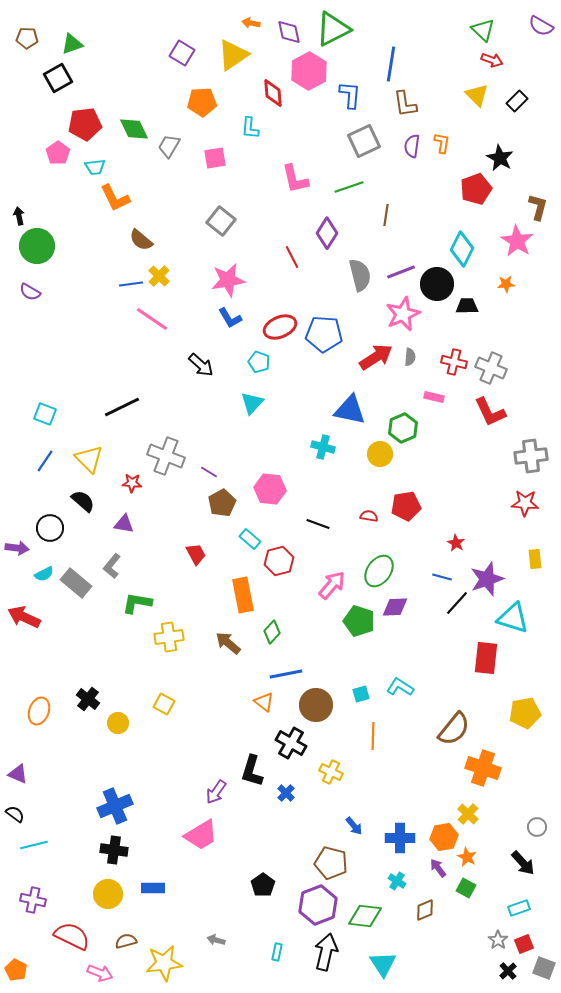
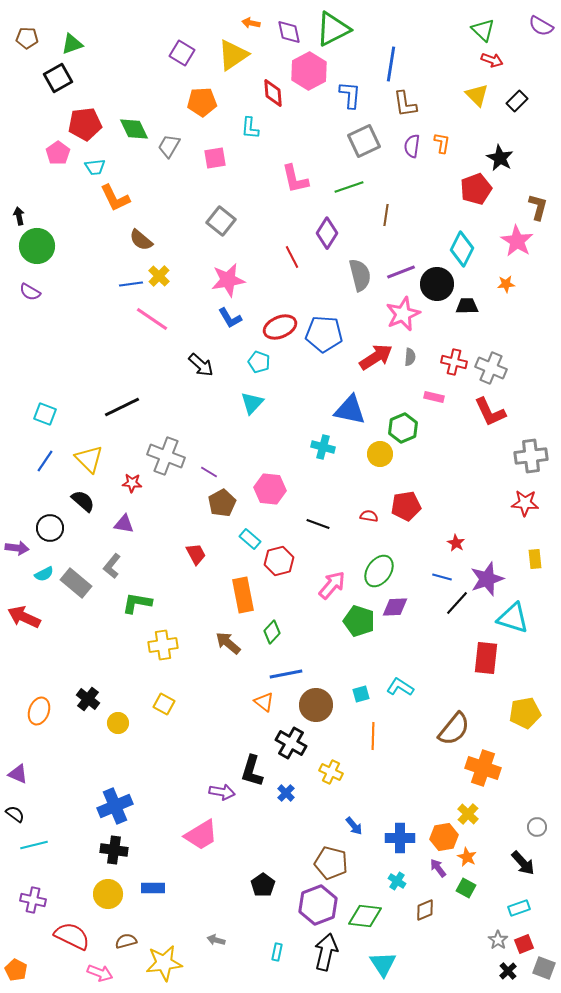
yellow cross at (169, 637): moved 6 px left, 8 px down
purple arrow at (216, 792): moved 6 px right; rotated 115 degrees counterclockwise
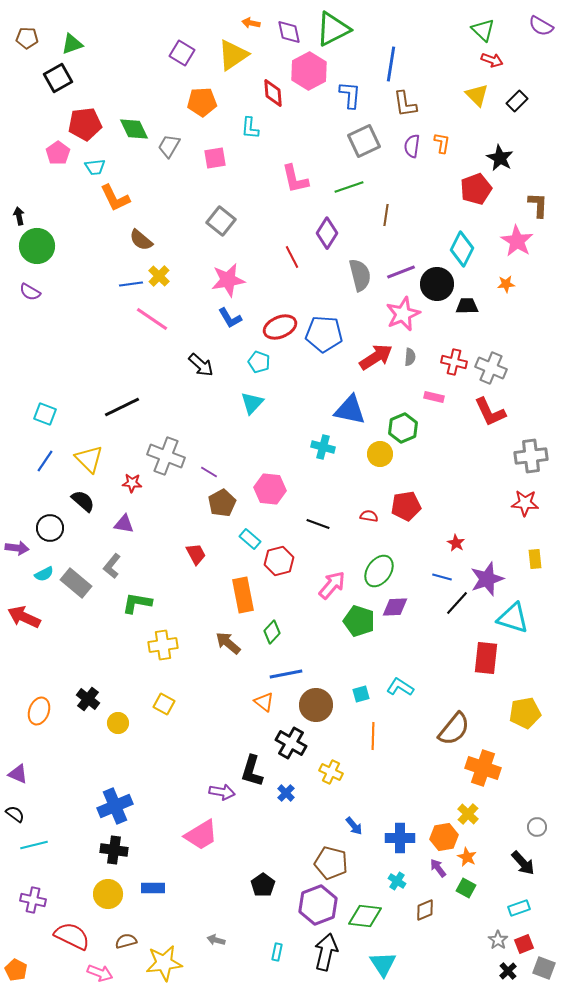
brown L-shape at (538, 207): moved 2 px up; rotated 12 degrees counterclockwise
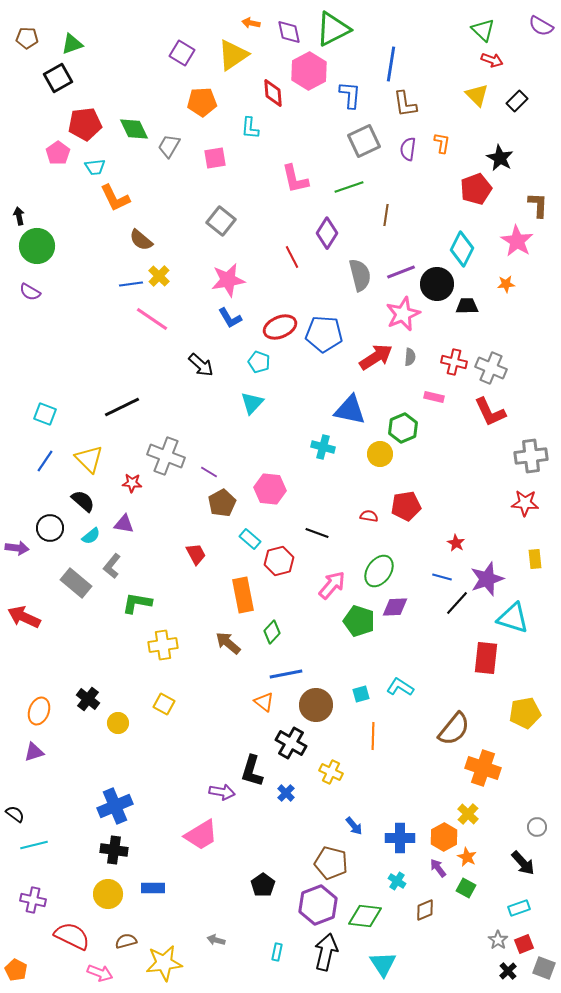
purple semicircle at (412, 146): moved 4 px left, 3 px down
black line at (318, 524): moved 1 px left, 9 px down
cyan semicircle at (44, 574): moved 47 px right, 38 px up; rotated 12 degrees counterclockwise
purple triangle at (18, 774): moved 16 px right, 22 px up; rotated 40 degrees counterclockwise
orange hexagon at (444, 837): rotated 20 degrees counterclockwise
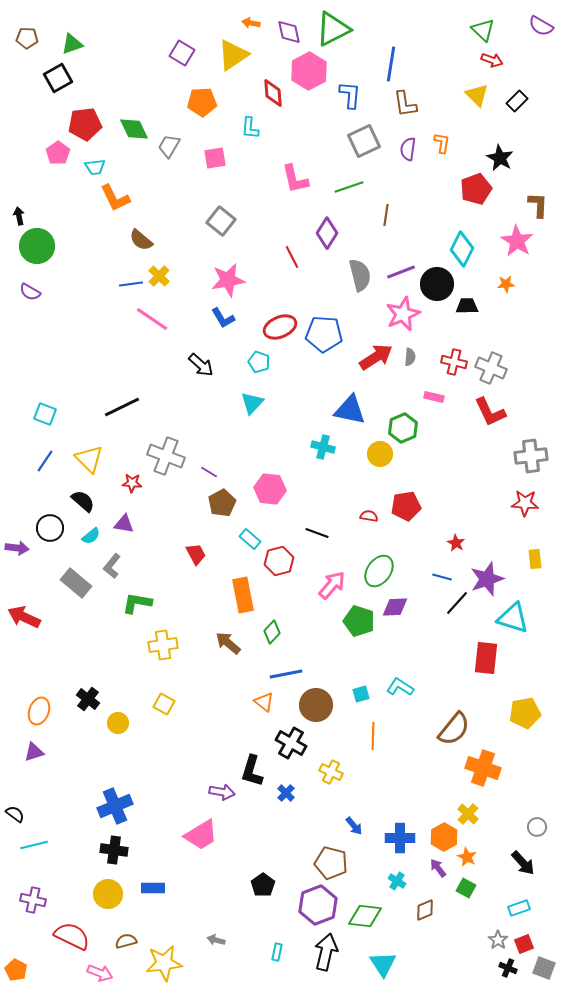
blue L-shape at (230, 318): moved 7 px left
black cross at (508, 971): moved 3 px up; rotated 24 degrees counterclockwise
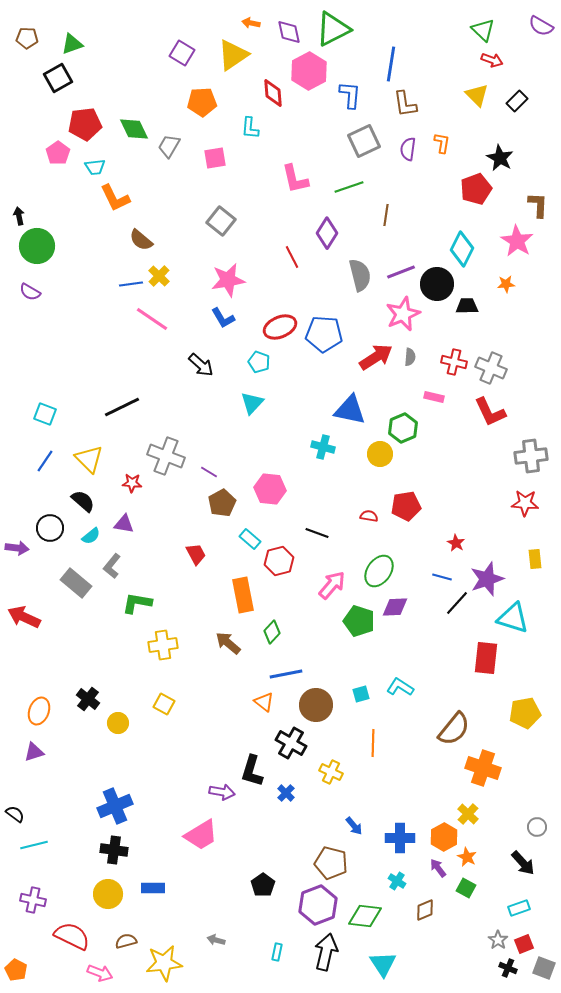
orange line at (373, 736): moved 7 px down
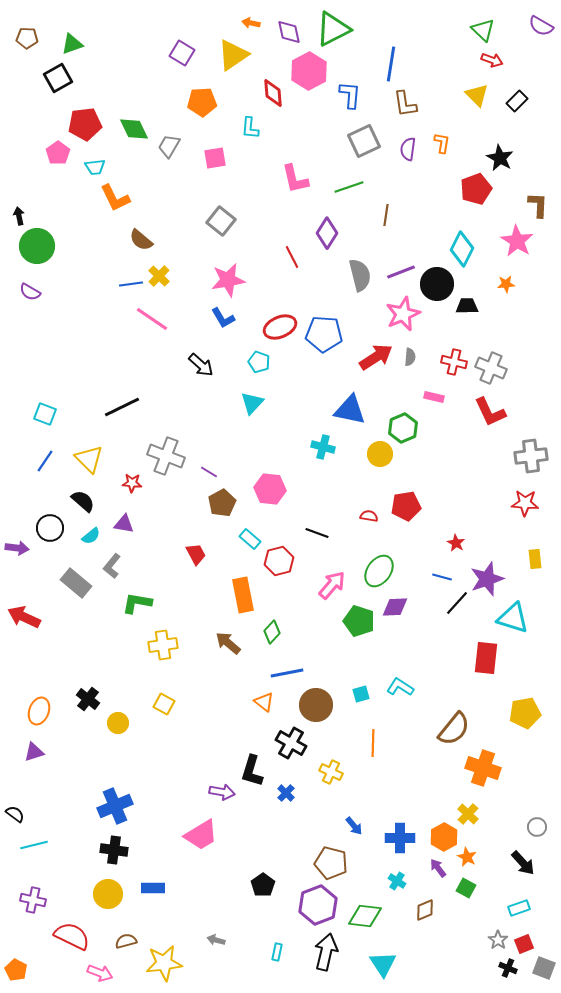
blue line at (286, 674): moved 1 px right, 1 px up
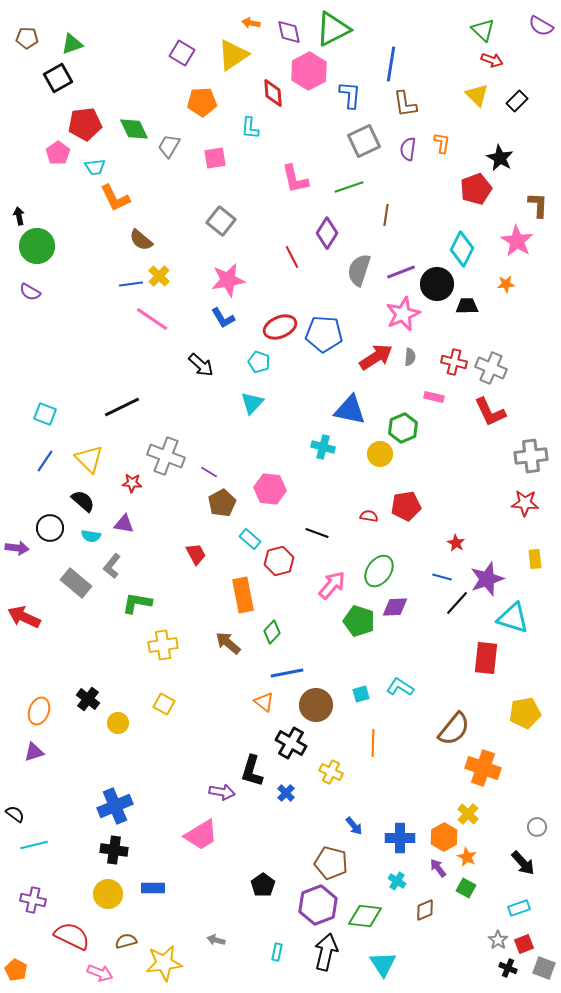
gray semicircle at (360, 275): moved 1 px left, 5 px up; rotated 148 degrees counterclockwise
cyan semicircle at (91, 536): rotated 48 degrees clockwise
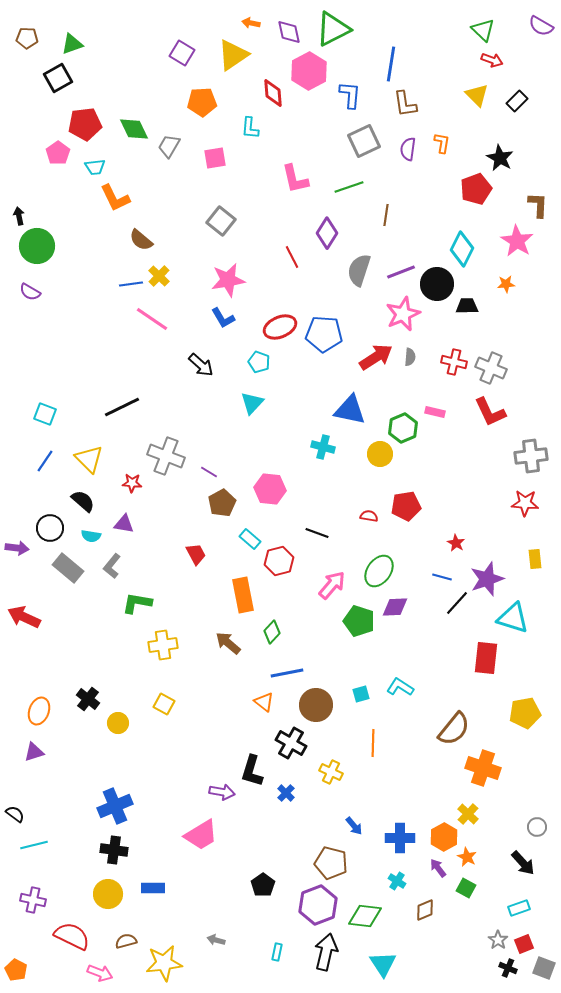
pink rectangle at (434, 397): moved 1 px right, 15 px down
gray rectangle at (76, 583): moved 8 px left, 15 px up
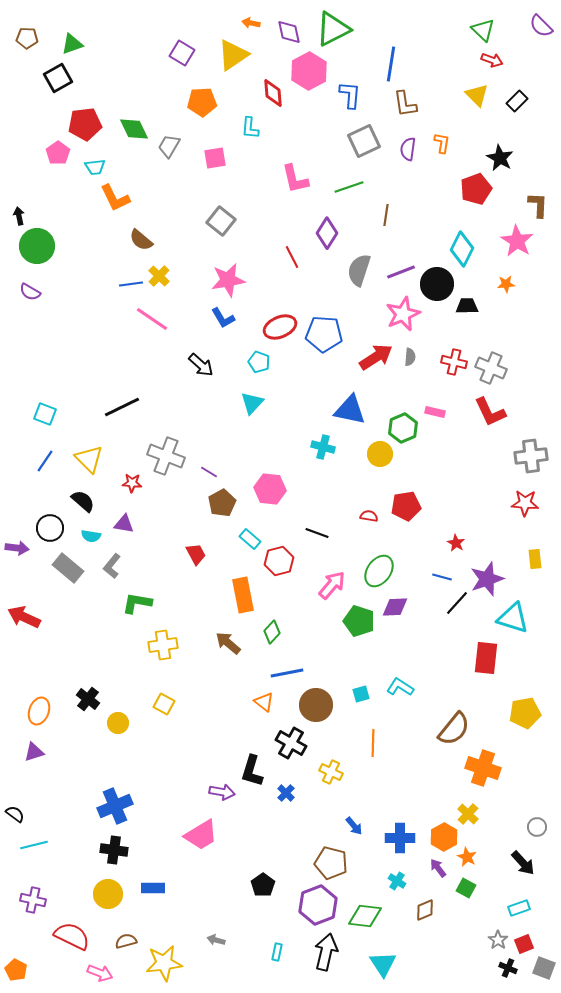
purple semicircle at (541, 26): rotated 15 degrees clockwise
